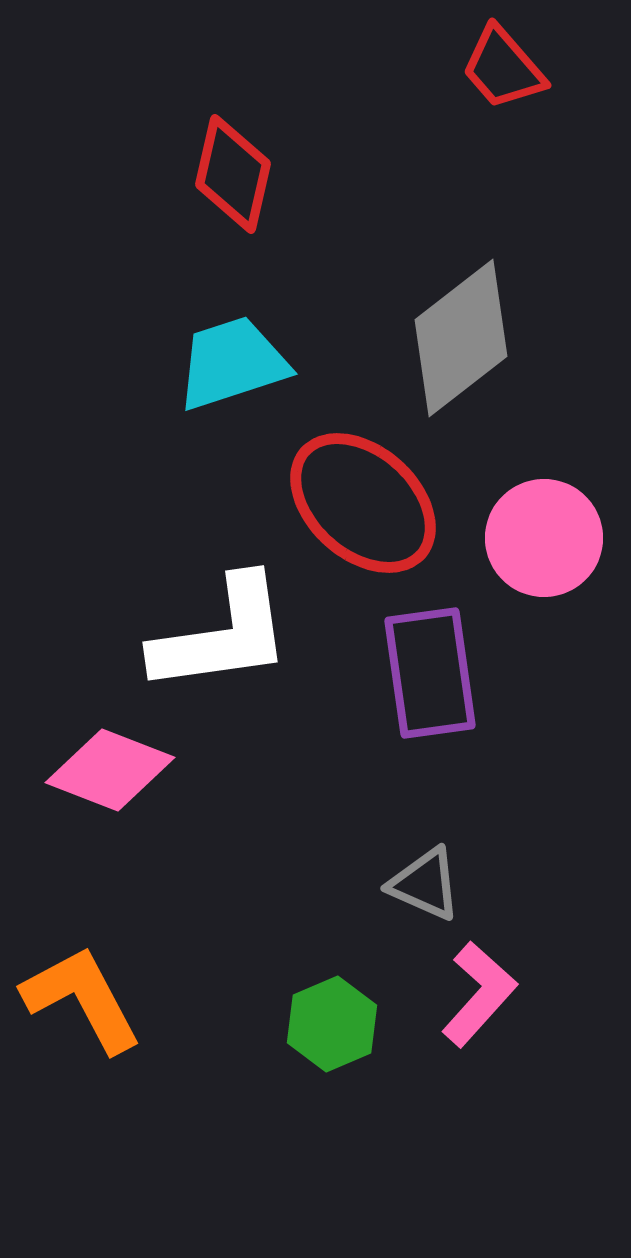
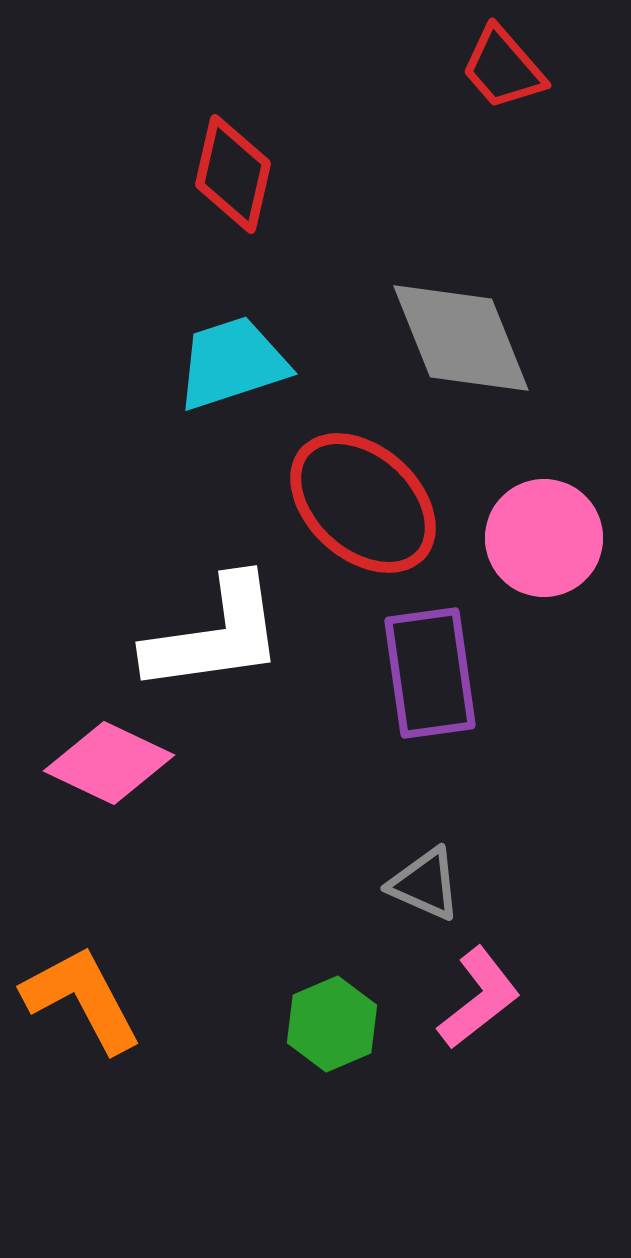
gray diamond: rotated 74 degrees counterclockwise
white L-shape: moved 7 px left
pink diamond: moved 1 px left, 7 px up; rotated 4 degrees clockwise
pink L-shape: moved 4 px down; rotated 10 degrees clockwise
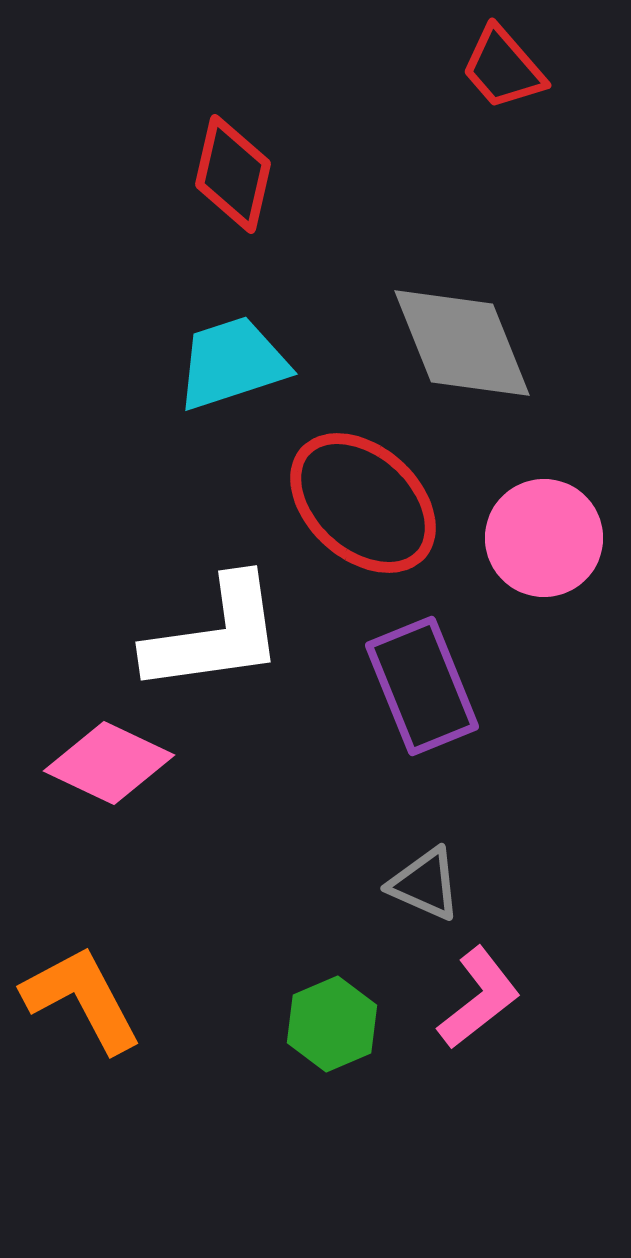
gray diamond: moved 1 px right, 5 px down
purple rectangle: moved 8 px left, 13 px down; rotated 14 degrees counterclockwise
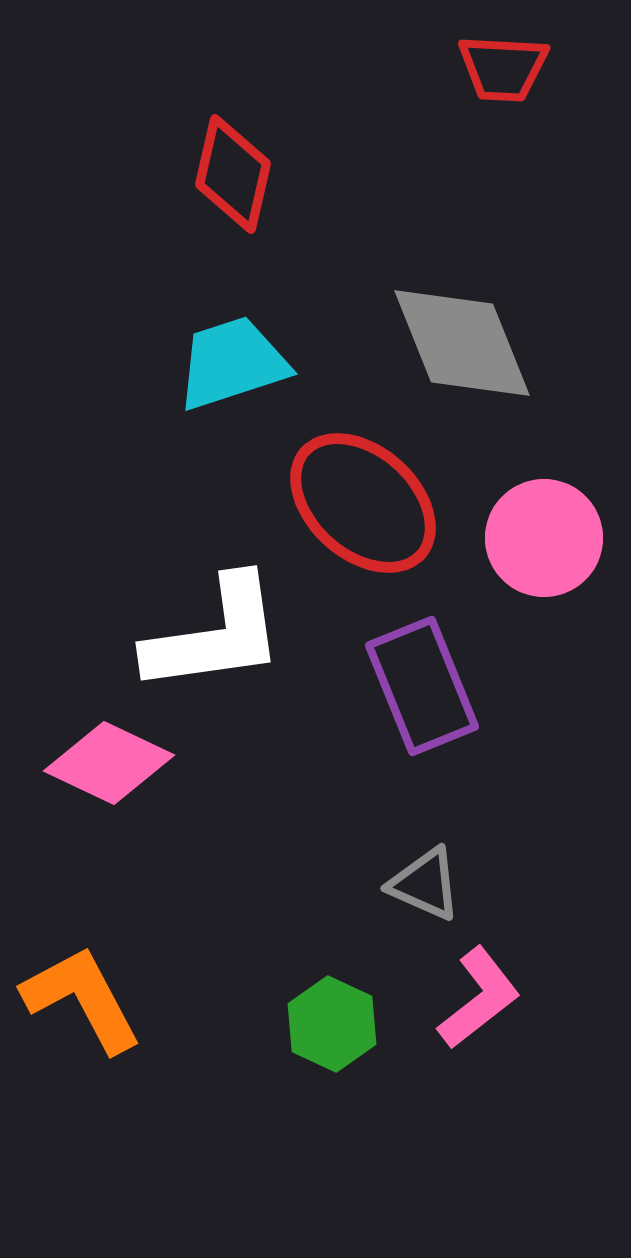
red trapezoid: rotated 46 degrees counterclockwise
green hexagon: rotated 12 degrees counterclockwise
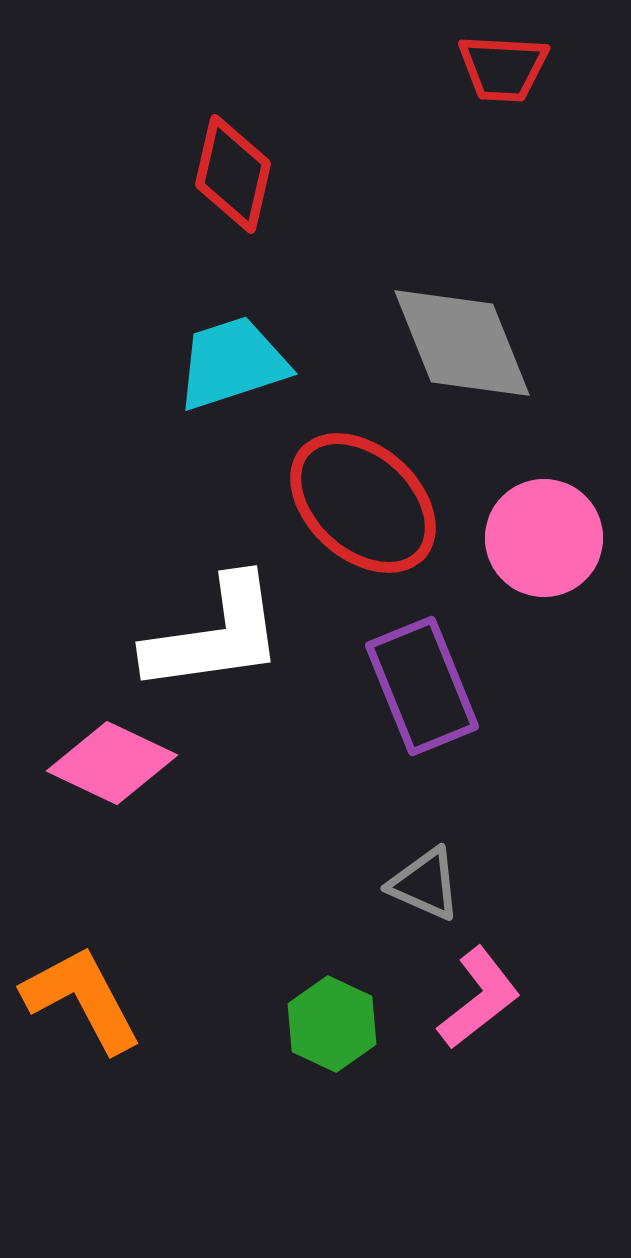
pink diamond: moved 3 px right
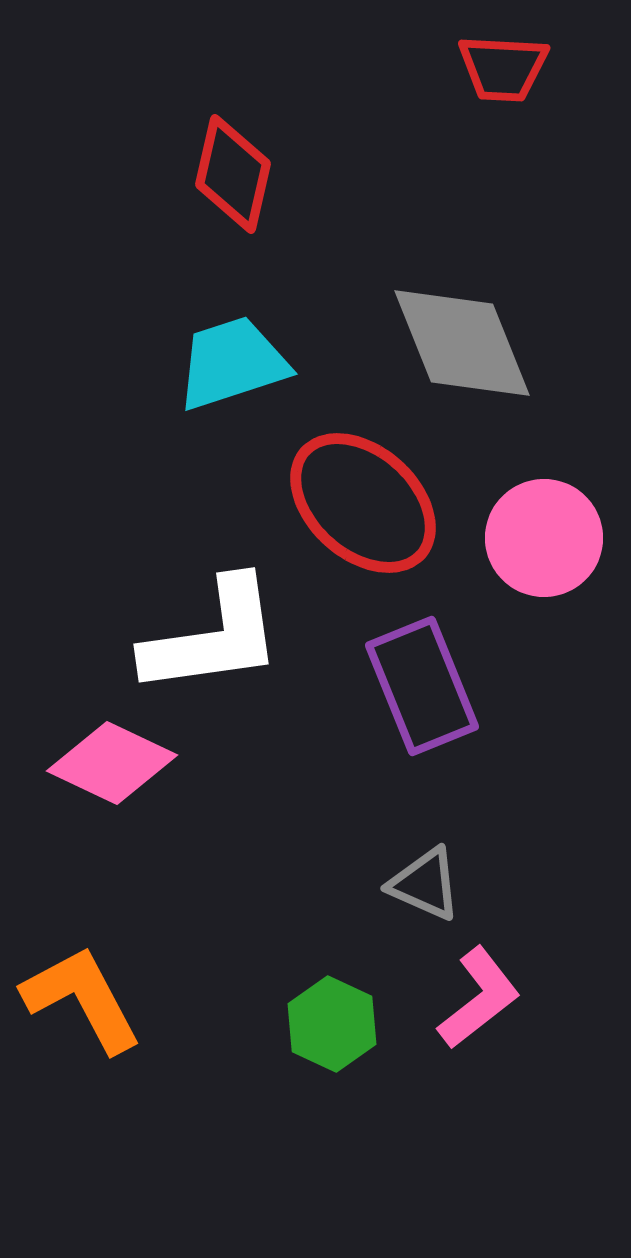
white L-shape: moved 2 px left, 2 px down
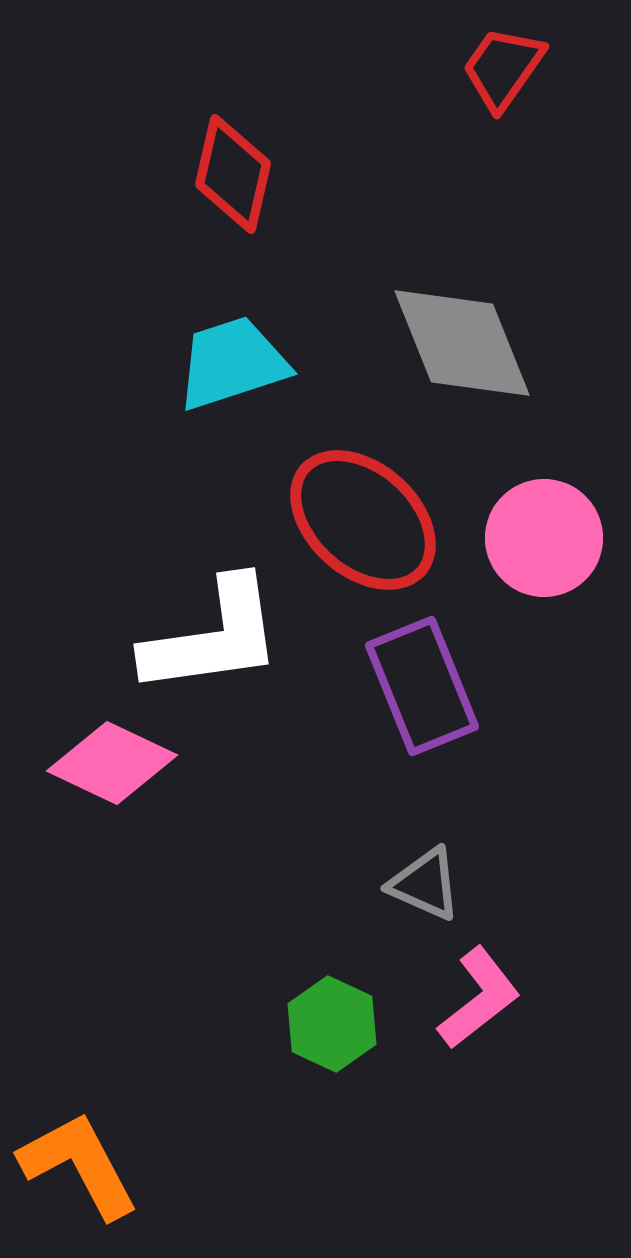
red trapezoid: rotated 122 degrees clockwise
red ellipse: moved 17 px down
orange L-shape: moved 3 px left, 166 px down
